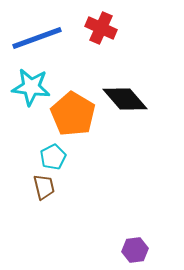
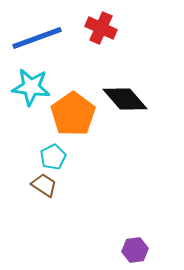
orange pentagon: rotated 6 degrees clockwise
brown trapezoid: moved 2 px up; rotated 44 degrees counterclockwise
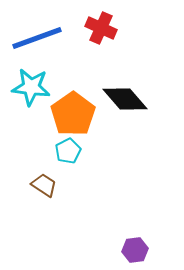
cyan pentagon: moved 15 px right, 6 px up
